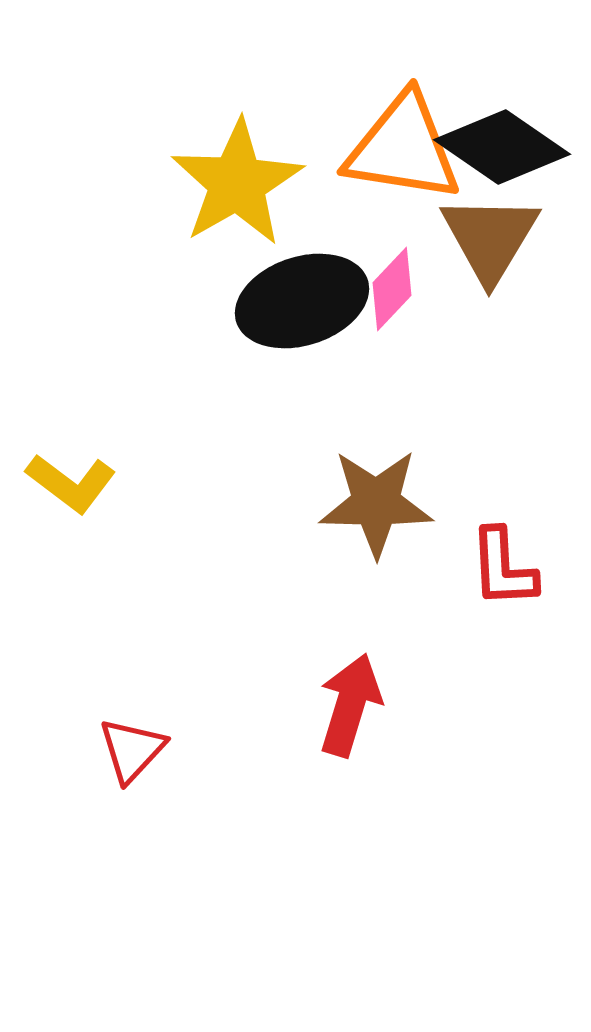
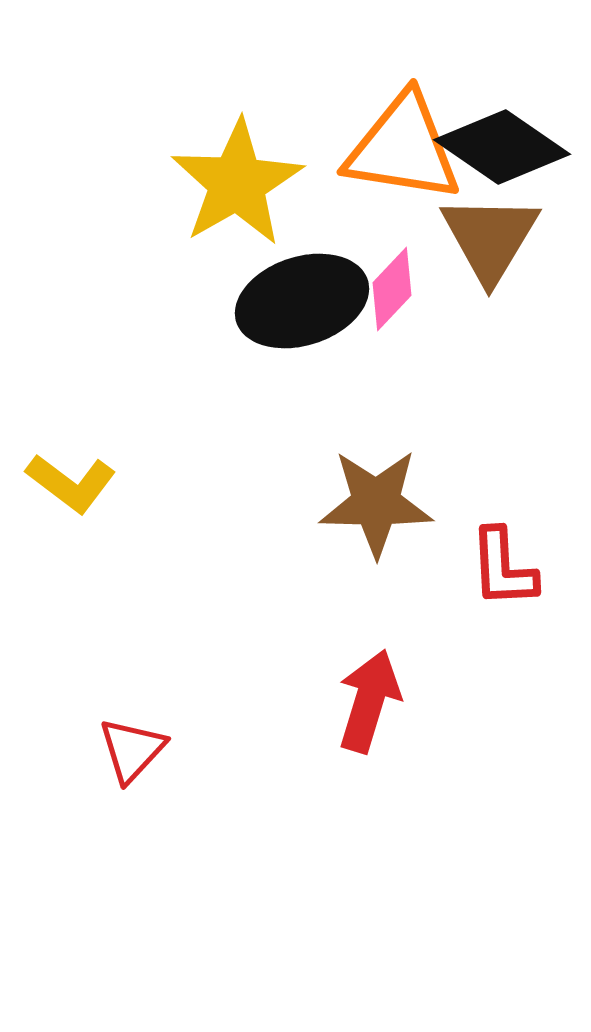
red arrow: moved 19 px right, 4 px up
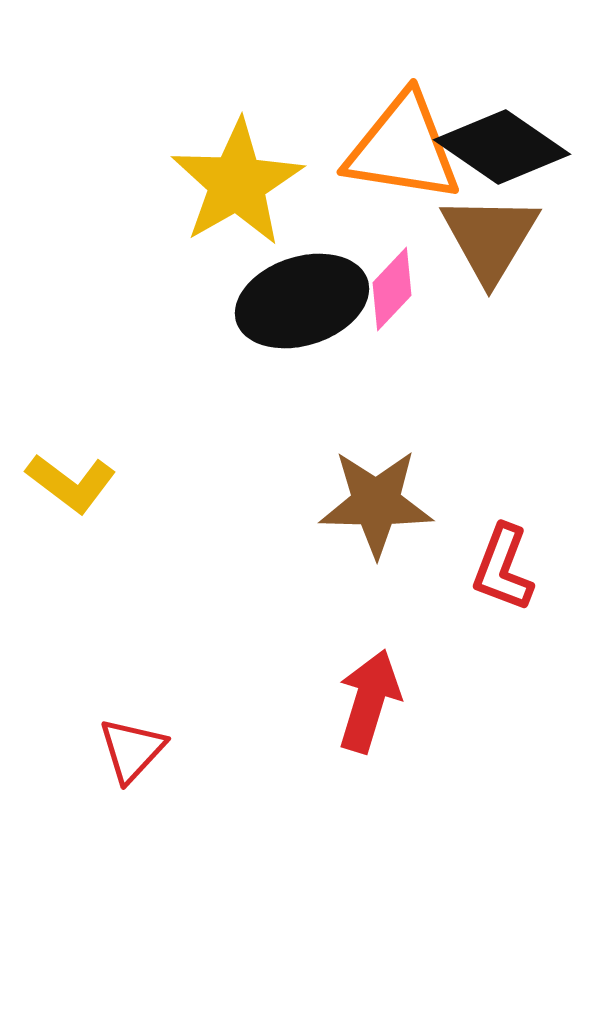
red L-shape: rotated 24 degrees clockwise
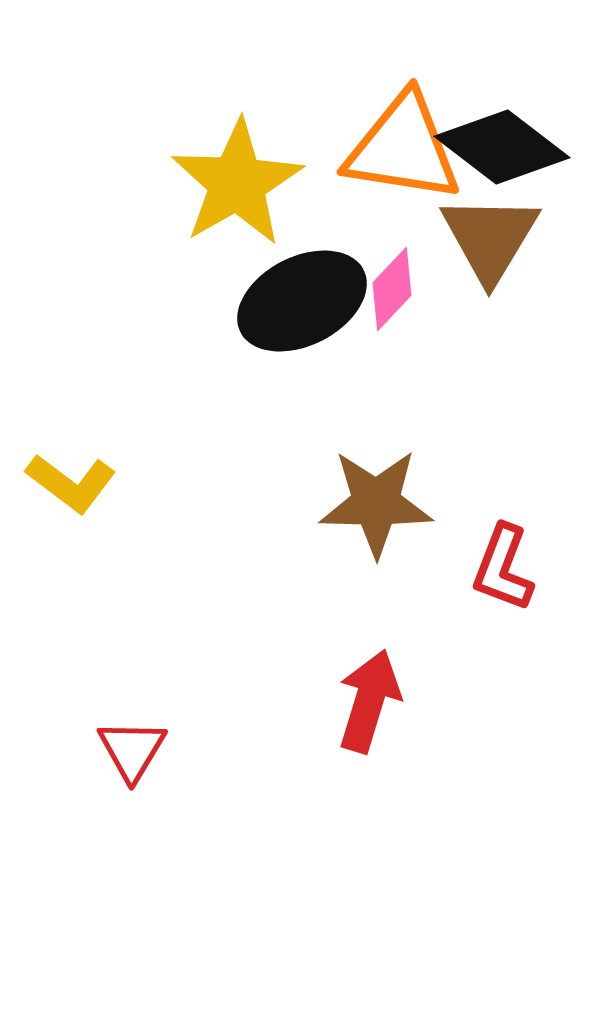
black diamond: rotated 3 degrees clockwise
black ellipse: rotated 9 degrees counterclockwise
red triangle: rotated 12 degrees counterclockwise
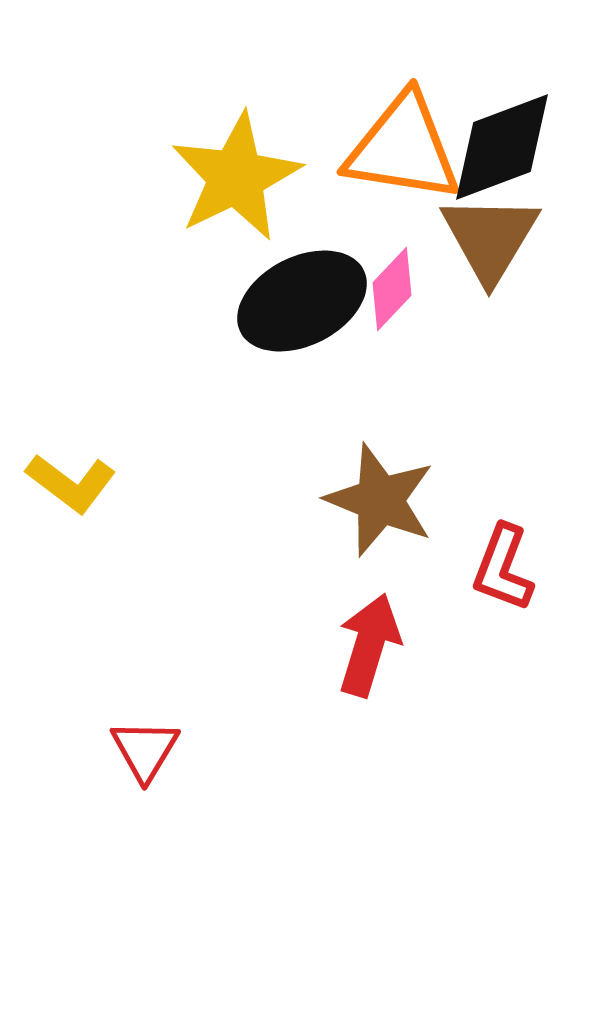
black diamond: rotated 58 degrees counterclockwise
yellow star: moved 1 px left, 6 px up; rotated 4 degrees clockwise
brown star: moved 4 px right, 3 px up; rotated 21 degrees clockwise
red arrow: moved 56 px up
red triangle: moved 13 px right
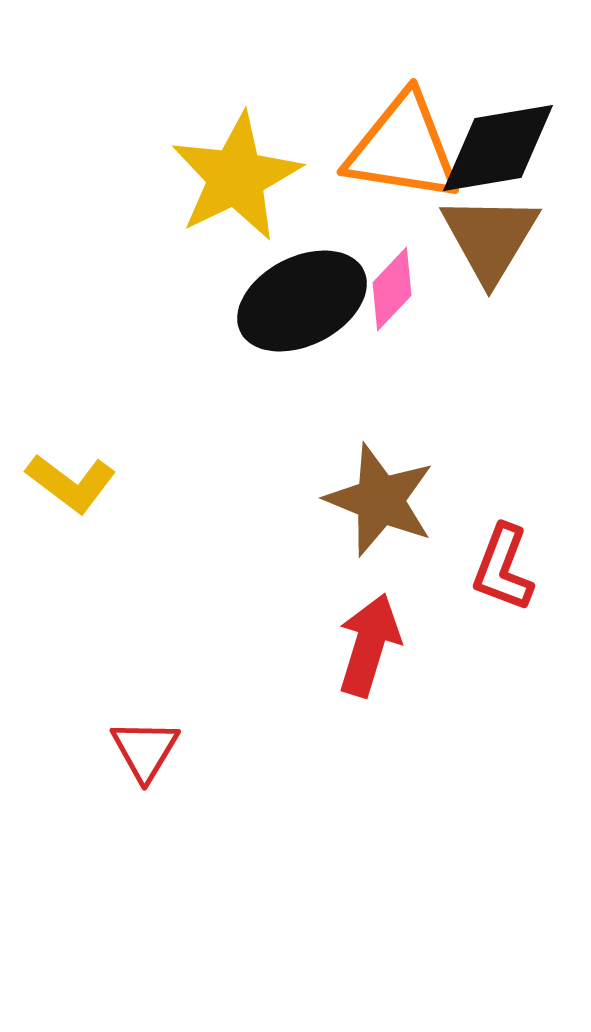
black diamond: moved 4 px left, 1 px down; rotated 11 degrees clockwise
